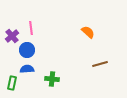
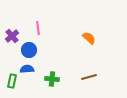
pink line: moved 7 px right
orange semicircle: moved 1 px right, 6 px down
blue circle: moved 2 px right
brown line: moved 11 px left, 13 px down
green rectangle: moved 2 px up
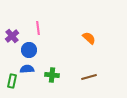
green cross: moved 4 px up
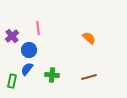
blue semicircle: rotated 48 degrees counterclockwise
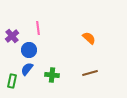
brown line: moved 1 px right, 4 px up
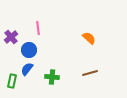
purple cross: moved 1 px left, 1 px down
green cross: moved 2 px down
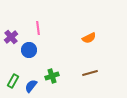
orange semicircle: rotated 112 degrees clockwise
blue semicircle: moved 4 px right, 17 px down
green cross: moved 1 px up; rotated 24 degrees counterclockwise
green rectangle: moved 1 px right; rotated 16 degrees clockwise
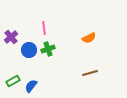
pink line: moved 6 px right
green cross: moved 4 px left, 27 px up
green rectangle: rotated 32 degrees clockwise
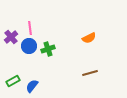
pink line: moved 14 px left
blue circle: moved 4 px up
blue semicircle: moved 1 px right
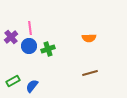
orange semicircle: rotated 24 degrees clockwise
